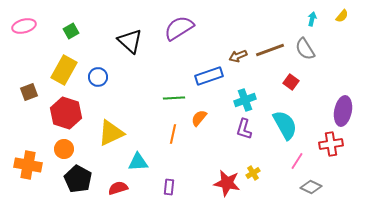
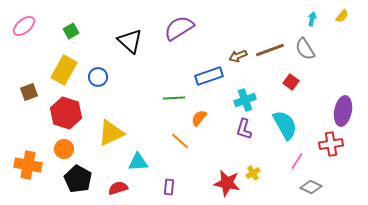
pink ellipse: rotated 25 degrees counterclockwise
orange line: moved 7 px right, 7 px down; rotated 60 degrees counterclockwise
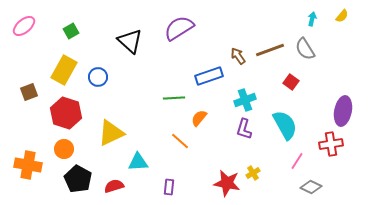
brown arrow: rotated 78 degrees clockwise
red semicircle: moved 4 px left, 2 px up
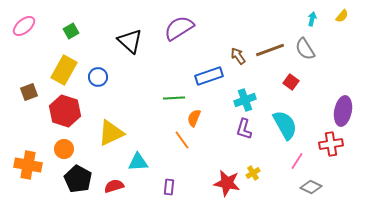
red hexagon: moved 1 px left, 2 px up
orange semicircle: moved 5 px left; rotated 18 degrees counterclockwise
orange line: moved 2 px right, 1 px up; rotated 12 degrees clockwise
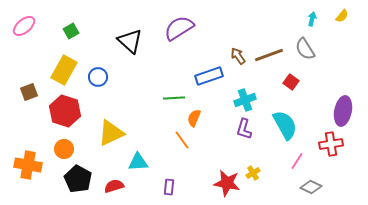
brown line: moved 1 px left, 5 px down
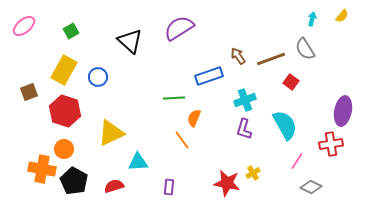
brown line: moved 2 px right, 4 px down
orange cross: moved 14 px right, 4 px down
black pentagon: moved 4 px left, 2 px down
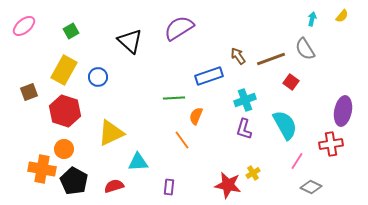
orange semicircle: moved 2 px right, 2 px up
red star: moved 1 px right, 2 px down
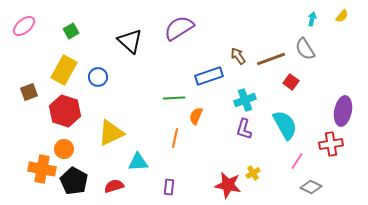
orange line: moved 7 px left, 2 px up; rotated 48 degrees clockwise
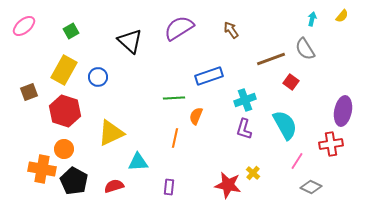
brown arrow: moved 7 px left, 26 px up
yellow cross: rotated 16 degrees counterclockwise
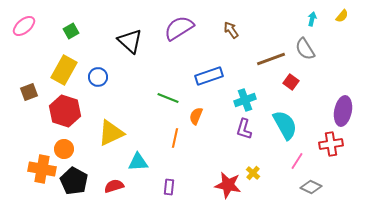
green line: moved 6 px left; rotated 25 degrees clockwise
